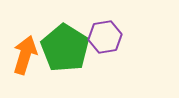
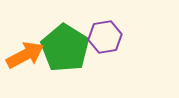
orange arrow: rotated 45 degrees clockwise
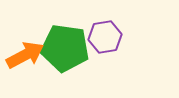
green pentagon: rotated 24 degrees counterclockwise
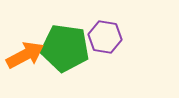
purple hexagon: rotated 20 degrees clockwise
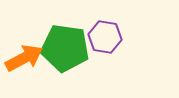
orange arrow: moved 1 px left, 3 px down
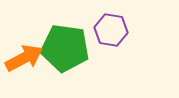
purple hexagon: moved 6 px right, 7 px up
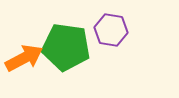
green pentagon: moved 1 px right, 1 px up
